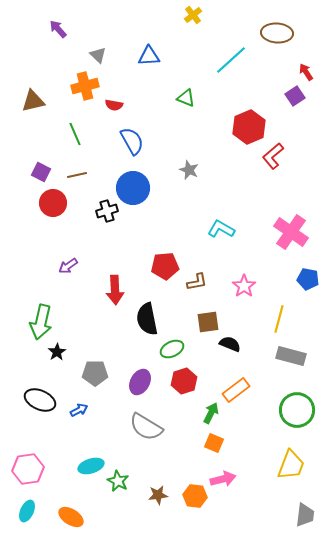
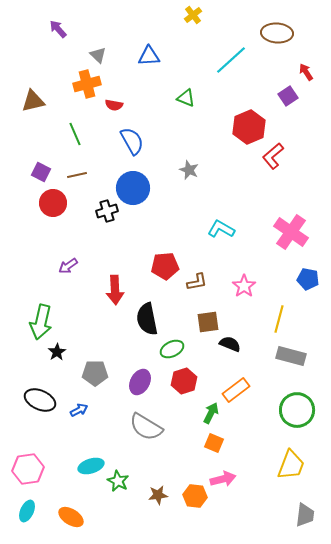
orange cross at (85, 86): moved 2 px right, 2 px up
purple square at (295, 96): moved 7 px left
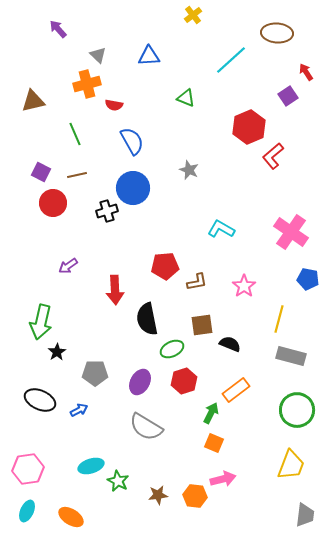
brown square at (208, 322): moved 6 px left, 3 px down
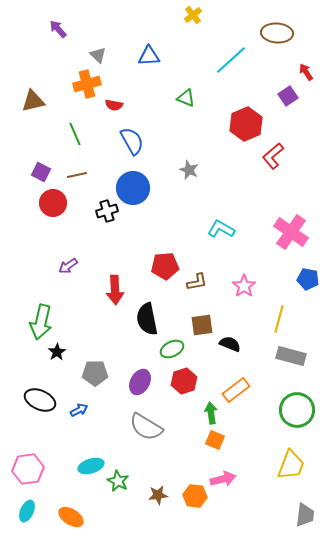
red hexagon at (249, 127): moved 3 px left, 3 px up
green arrow at (211, 413): rotated 35 degrees counterclockwise
orange square at (214, 443): moved 1 px right, 3 px up
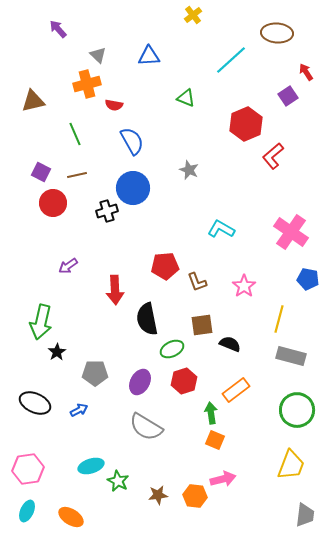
brown L-shape at (197, 282): rotated 80 degrees clockwise
black ellipse at (40, 400): moved 5 px left, 3 px down
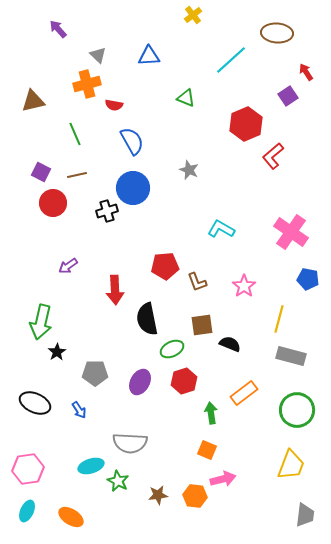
orange rectangle at (236, 390): moved 8 px right, 3 px down
blue arrow at (79, 410): rotated 84 degrees clockwise
gray semicircle at (146, 427): moved 16 px left, 16 px down; rotated 28 degrees counterclockwise
orange square at (215, 440): moved 8 px left, 10 px down
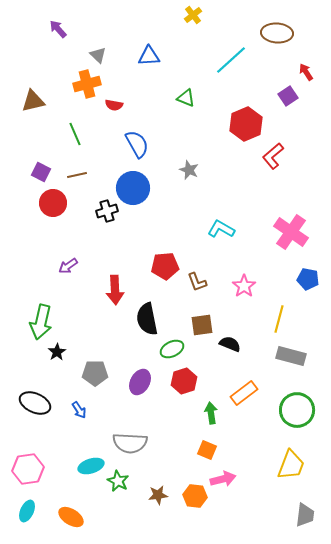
blue semicircle at (132, 141): moved 5 px right, 3 px down
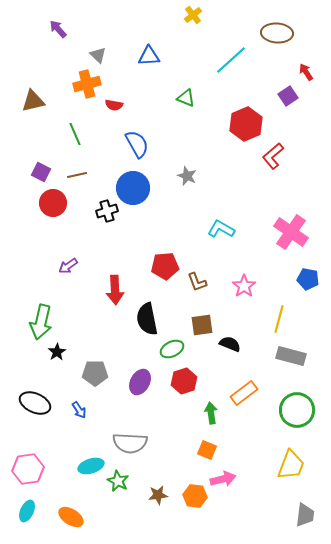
gray star at (189, 170): moved 2 px left, 6 px down
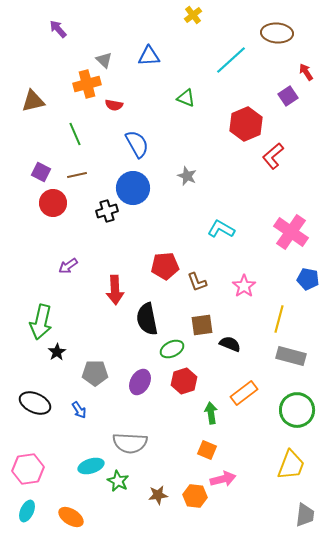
gray triangle at (98, 55): moved 6 px right, 5 px down
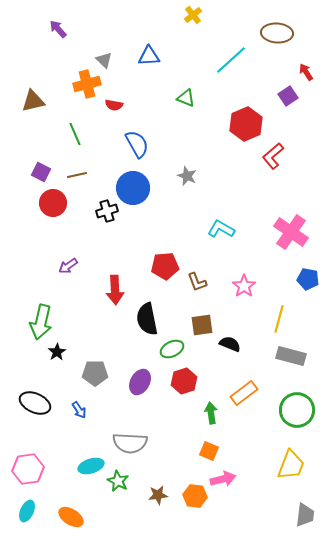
orange square at (207, 450): moved 2 px right, 1 px down
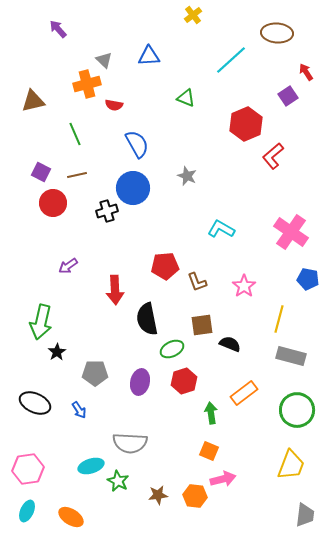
purple ellipse at (140, 382): rotated 15 degrees counterclockwise
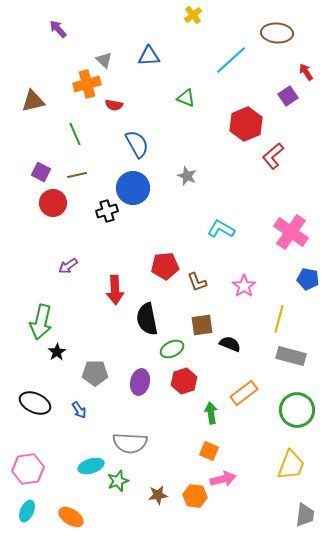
green star at (118, 481): rotated 25 degrees clockwise
